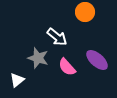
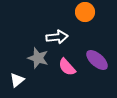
white arrow: rotated 45 degrees counterclockwise
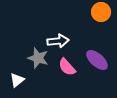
orange circle: moved 16 px right
white arrow: moved 1 px right, 4 px down
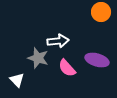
purple ellipse: rotated 25 degrees counterclockwise
pink semicircle: moved 1 px down
white triangle: rotated 35 degrees counterclockwise
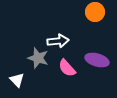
orange circle: moved 6 px left
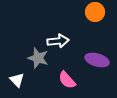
pink semicircle: moved 12 px down
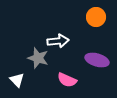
orange circle: moved 1 px right, 5 px down
pink semicircle: rotated 24 degrees counterclockwise
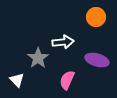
white arrow: moved 5 px right, 1 px down
gray star: rotated 20 degrees clockwise
pink semicircle: rotated 90 degrees clockwise
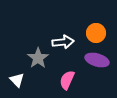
orange circle: moved 16 px down
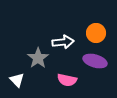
purple ellipse: moved 2 px left, 1 px down
pink semicircle: rotated 102 degrees counterclockwise
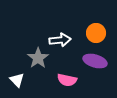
white arrow: moved 3 px left, 2 px up
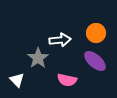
purple ellipse: rotated 25 degrees clockwise
